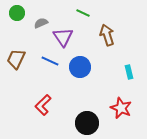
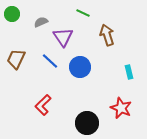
green circle: moved 5 px left, 1 px down
gray semicircle: moved 1 px up
blue line: rotated 18 degrees clockwise
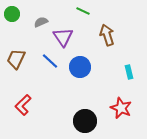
green line: moved 2 px up
red L-shape: moved 20 px left
black circle: moved 2 px left, 2 px up
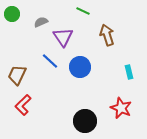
brown trapezoid: moved 1 px right, 16 px down
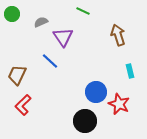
brown arrow: moved 11 px right
blue circle: moved 16 px right, 25 px down
cyan rectangle: moved 1 px right, 1 px up
red star: moved 2 px left, 4 px up
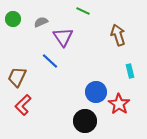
green circle: moved 1 px right, 5 px down
brown trapezoid: moved 2 px down
red star: rotated 10 degrees clockwise
